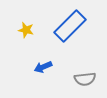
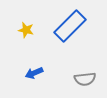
blue arrow: moved 9 px left, 6 px down
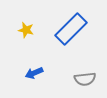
blue rectangle: moved 1 px right, 3 px down
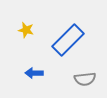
blue rectangle: moved 3 px left, 11 px down
blue arrow: rotated 24 degrees clockwise
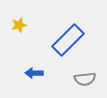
yellow star: moved 7 px left, 5 px up; rotated 28 degrees counterclockwise
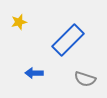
yellow star: moved 3 px up
gray semicircle: rotated 25 degrees clockwise
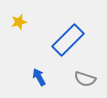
blue arrow: moved 5 px right, 4 px down; rotated 60 degrees clockwise
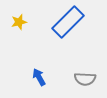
blue rectangle: moved 18 px up
gray semicircle: rotated 15 degrees counterclockwise
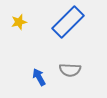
gray semicircle: moved 15 px left, 9 px up
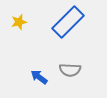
blue arrow: rotated 24 degrees counterclockwise
